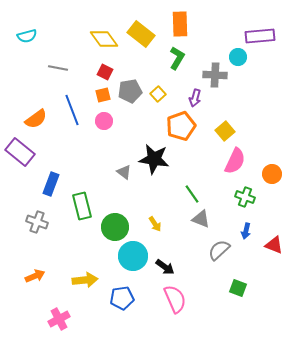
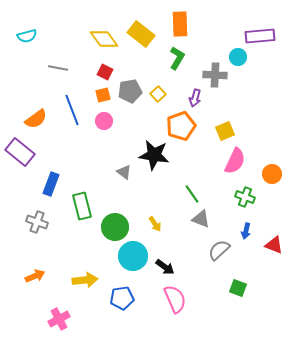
yellow square at (225, 131): rotated 18 degrees clockwise
black star at (154, 159): moved 4 px up
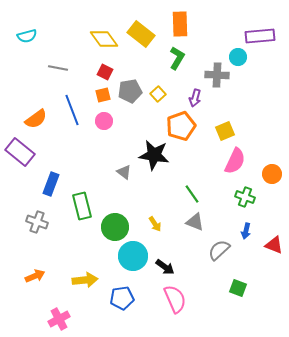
gray cross at (215, 75): moved 2 px right
gray triangle at (201, 219): moved 6 px left, 3 px down
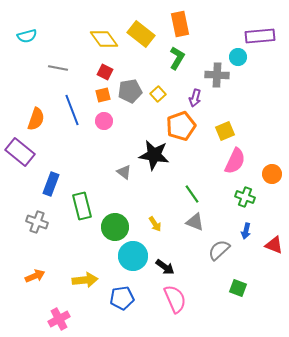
orange rectangle at (180, 24): rotated 10 degrees counterclockwise
orange semicircle at (36, 119): rotated 35 degrees counterclockwise
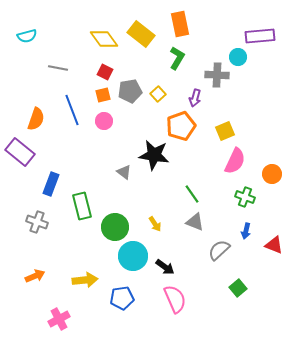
green square at (238, 288): rotated 30 degrees clockwise
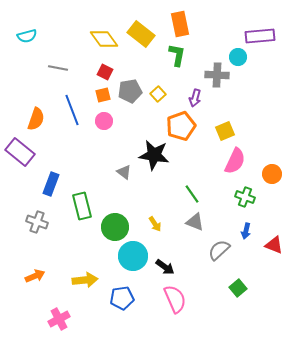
green L-shape at (177, 58): moved 3 px up; rotated 20 degrees counterclockwise
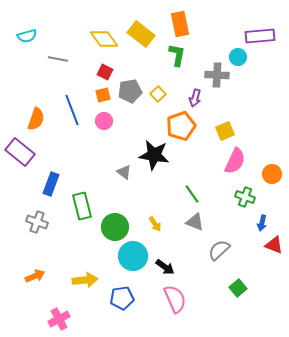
gray line at (58, 68): moved 9 px up
blue arrow at (246, 231): moved 16 px right, 8 px up
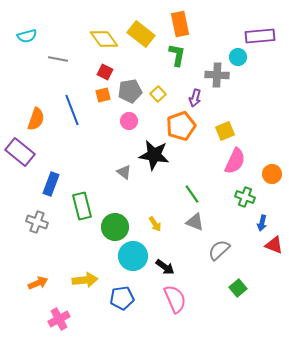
pink circle at (104, 121): moved 25 px right
orange arrow at (35, 276): moved 3 px right, 7 px down
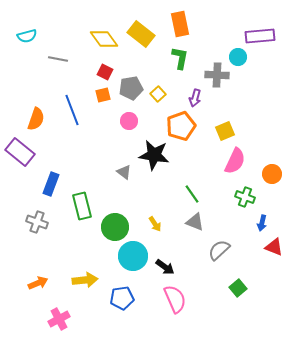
green L-shape at (177, 55): moved 3 px right, 3 px down
gray pentagon at (130, 91): moved 1 px right, 3 px up
red triangle at (274, 245): moved 2 px down
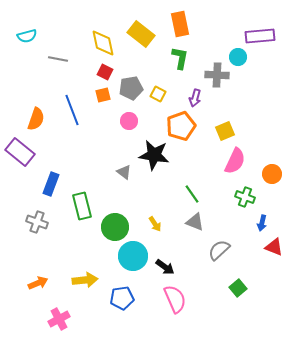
yellow diamond at (104, 39): moved 1 px left, 4 px down; rotated 24 degrees clockwise
yellow square at (158, 94): rotated 21 degrees counterclockwise
